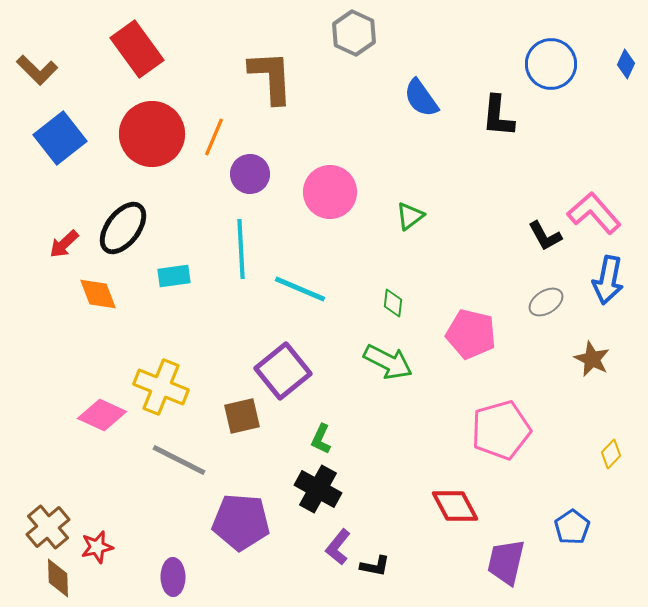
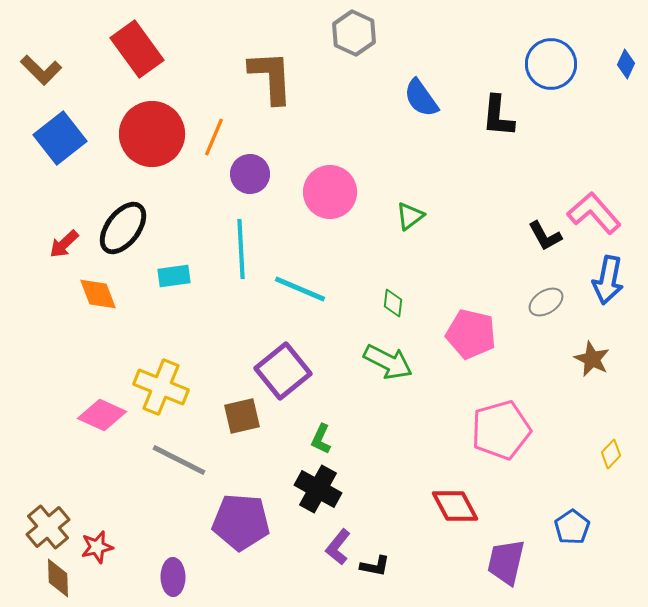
brown L-shape at (37, 70): moved 4 px right
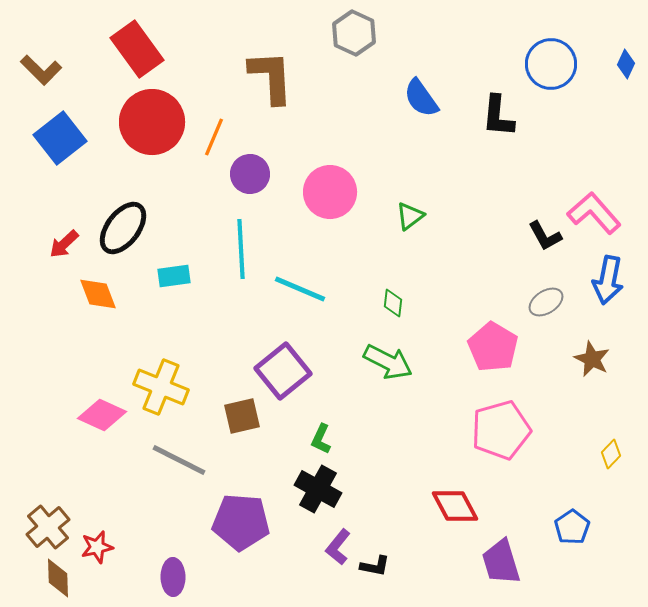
red circle at (152, 134): moved 12 px up
pink pentagon at (471, 334): moved 22 px right, 13 px down; rotated 18 degrees clockwise
purple trapezoid at (506, 562): moved 5 px left; rotated 30 degrees counterclockwise
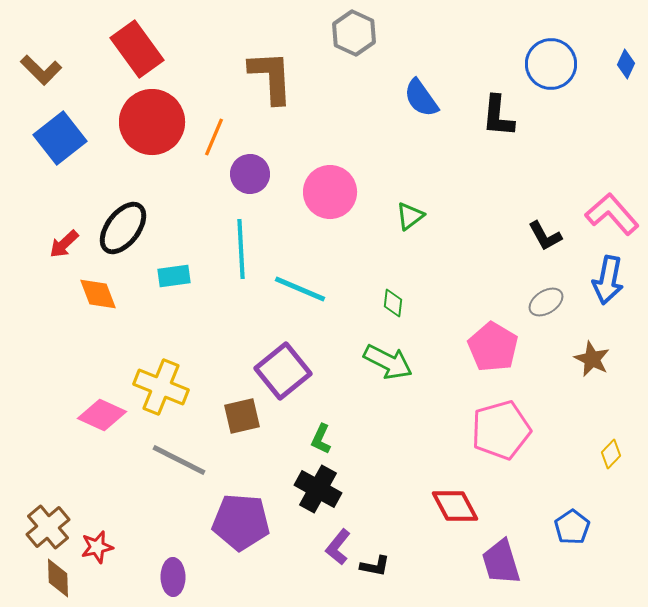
pink L-shape at (594, 213): moved 18 px right, 1 px down
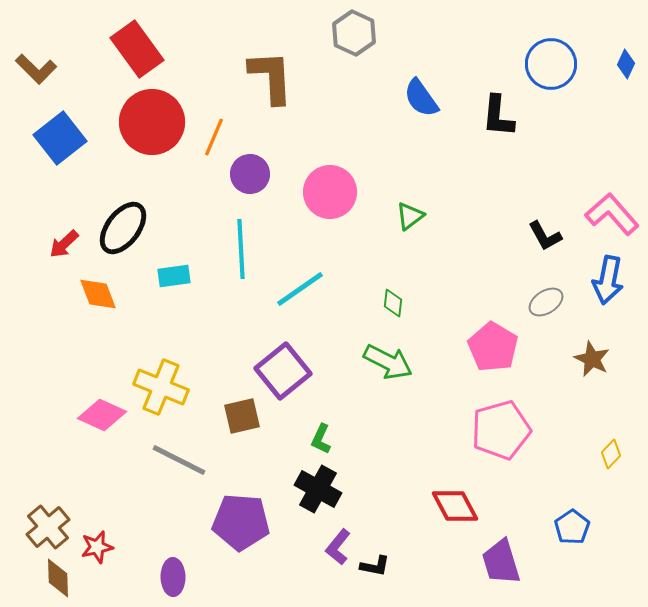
brown L-shape at (41, 70): moved 5 px left, 1 px up
cyan line at (300, 289): rotated 58 degrees counterclockwise
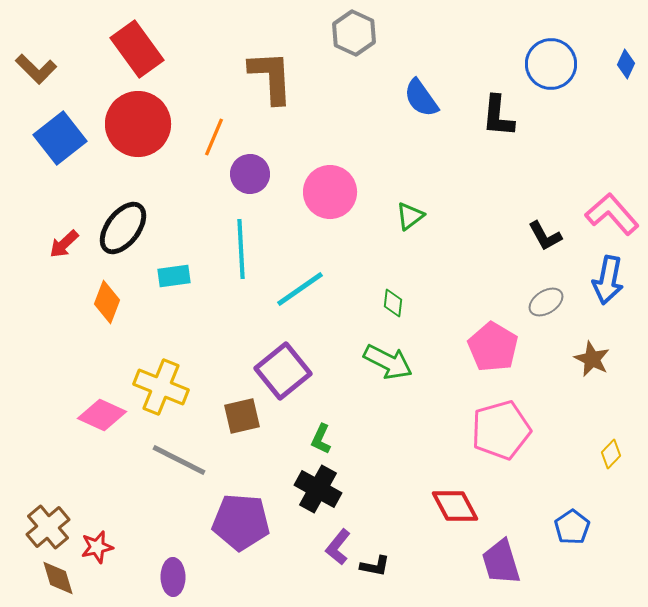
red circle at (152, 122): moved 14 px left, 2 px down
orange diamond at (98, 294): moved 9 px right, 8 px down; rotated 42 degrees clockwise
brown diamond at (58, 578): rotated 15 degrees counterclockwise
